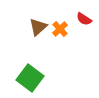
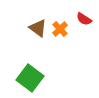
brown triangle: moved 1 px down; rotated 42 degrees counterclockwise
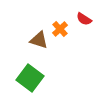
brown triangle: moved 1 px right, 12 px down; rotated 18 degrees counterclockwise
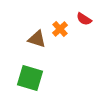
brown triangle: moved 2 px left, 1 px up
green square: rotated 20 degrees counterclockwise
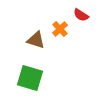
red semicircle: moved 3 px left, 4 px up
brown triangle: moved 1 px left, 1 px down
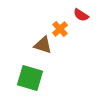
brown triangle: moved 7 px right, 5 px down
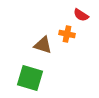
orange cross: moved 7 px right, 5 px down; rotated 35 degrees counterclockwise
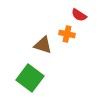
red semicircle: moved 2 px left
green square: rotated 20 degrees clockwise
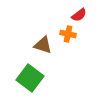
red semicircle: rotated 70 degrees counterclockwise
orange cross: moved 1 px right
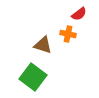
red semicircle: moved 1 px up
green square: moved 3 px right, 1 px up
